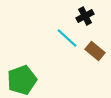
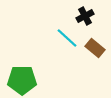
brown rectangle: moved 3 px up
green pentagon: rotated 20 degrees clockwise
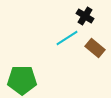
black cross: rotated 30 degrees counterclockwise
cyan line: rotated 75 degrees counterclockwise
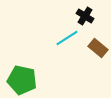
brown rectangle: moved 3 px right
green pentagon: rotated 12 degrees clockwise
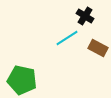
brown rectangle: rotated 12 degrees counterclockwise
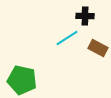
black cross: rotated 30 degrees counterclockwise
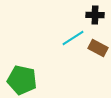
black cross: moved 10 px right, 1 px up
cyan line: moved 6 px right
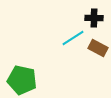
black cross: moved 1 px left, 3 px down
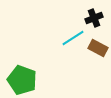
black cross: rotated 24 degrees counterclockwise
green pentagon: rotated 8 degrees clockwise
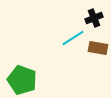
brown rectangle: rotated 18 degrees counterclockwise
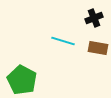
cyan line: moved 10 px left, 3 px down; rotated 50 degrees clockwise
green pentagon: rotated 8 degrees clockwise
